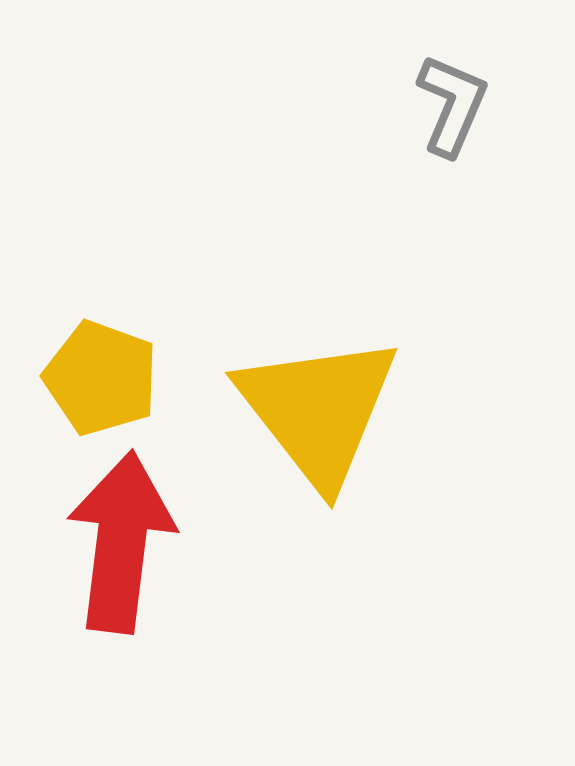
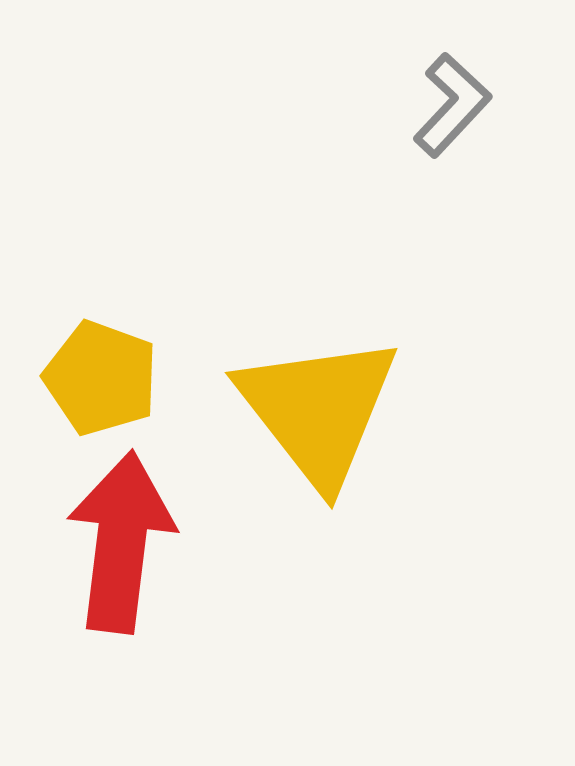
gray L-shape: rotated 20 degrees clockwise
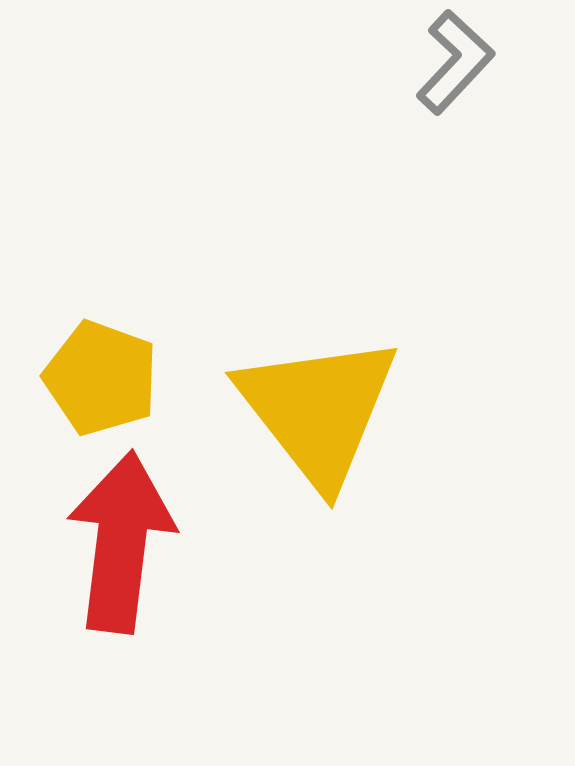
gray L-shape: moved 3 px right, 43 px up
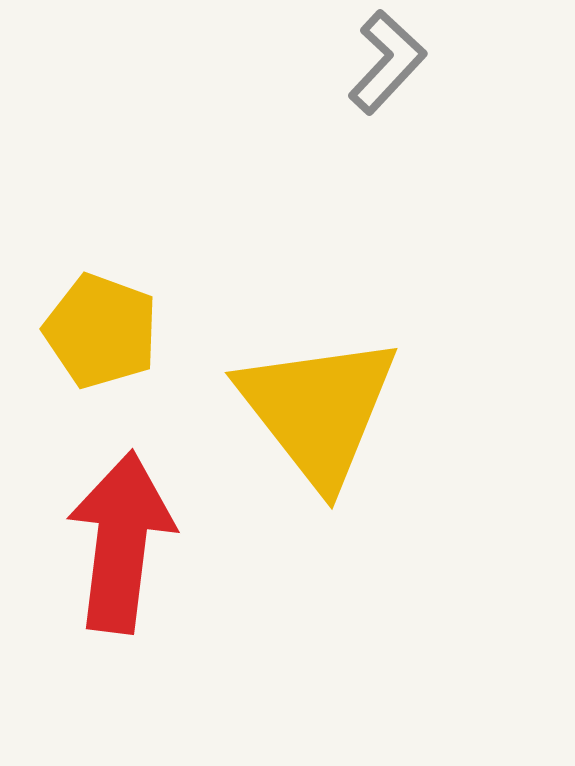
gray L-shape: moved 68 px left
yellow pentagon: moved 47 px up
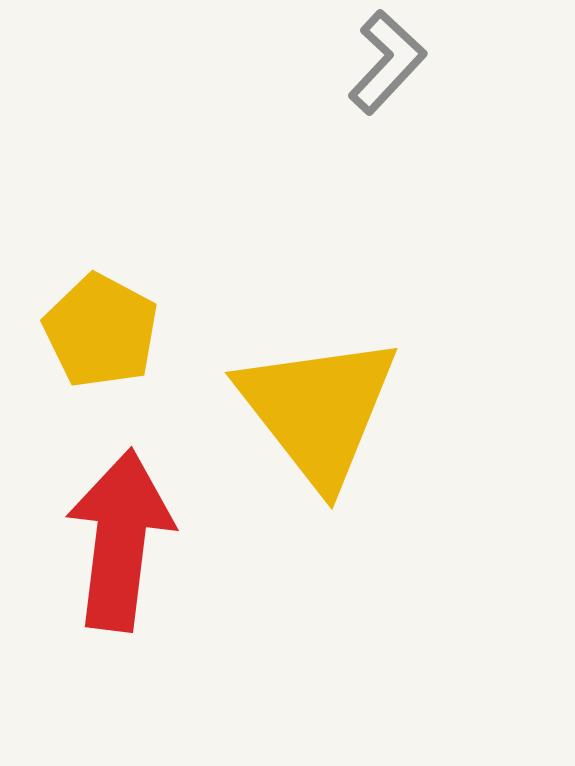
yellow pentagon: rotated 8 degrees clockwise
red arrow: moved 1 px left, 2 px up
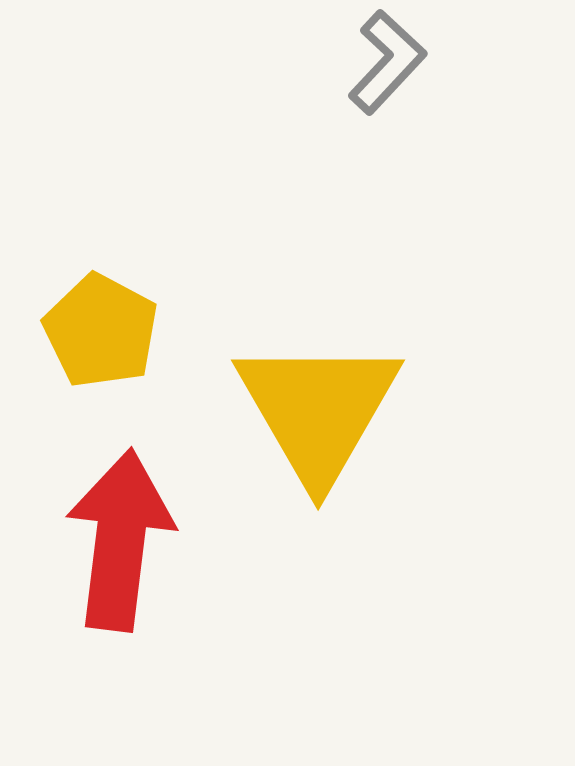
yellow triangle: rotated 8 degrees clockwise
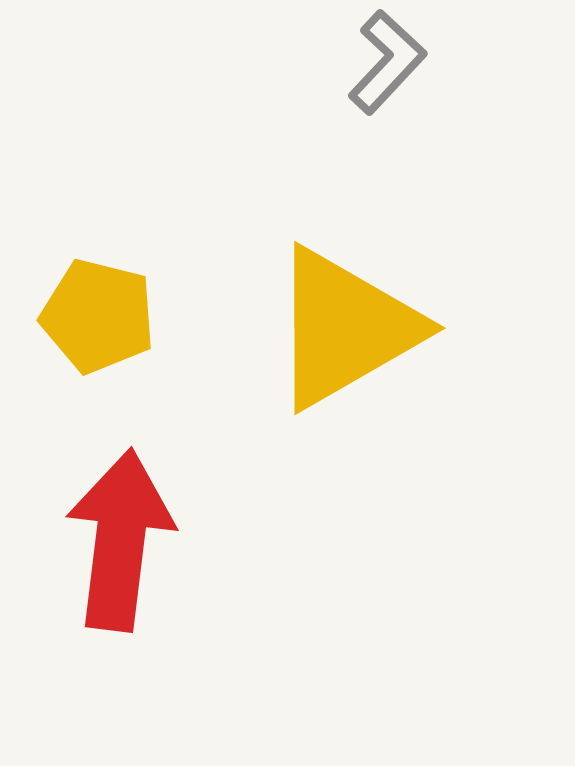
yellow pentagon: moved 3 px left, 15 px up; rotated 14 degrees counterclockwise
yellow triangle: moved 27 px right, 82 px up; rotated 30 degrees clockwise
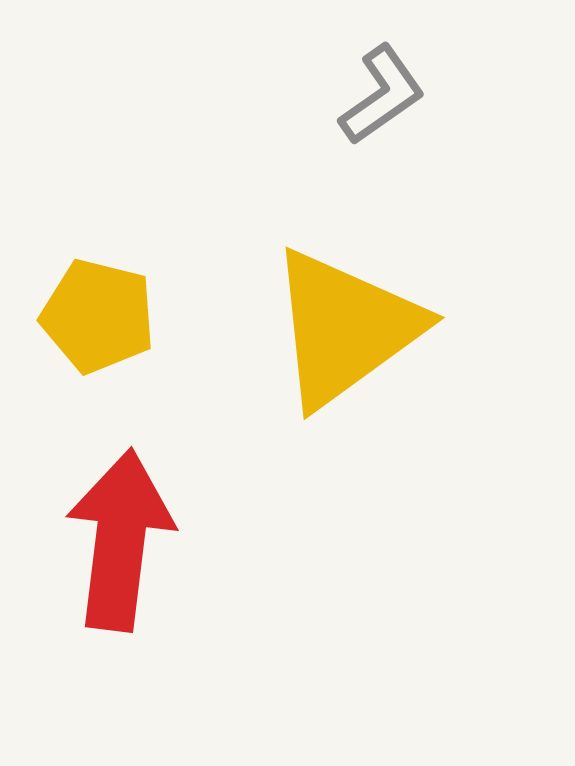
gray L-shape: moved 5 px left, 33 px down; rotated 12 degrees clockwise
yellow triangle: rotated 6 degrees counterclockwise
